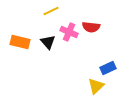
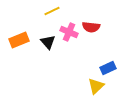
yellow line: moved 1 px right
orange rectangle: moved 1 px left, 2 px up; rotated 36 degrees counterclockwise
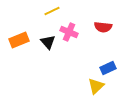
red semicircle: moved 12 px right
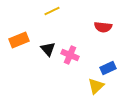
pink cross: moved 1 px right, 23 px down
black triangle: moved 7 px down
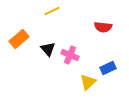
orange rectangle: moved 1 px up; rotated 18 degrees counterclockwise
yellow triangle: moved 8 px left, 4 px up
